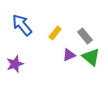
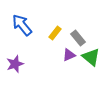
gray rectangle: moved 7 px left, 2 px down
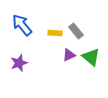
yellow rectangle: rotated 56 degrees clockwise
gray rectangle: moved 2 px left, 7 px up
purple star: moved 4 px right, 1 px up
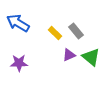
blue arrow: moved 4 px left, 2 px up; rotated 20 degrees counterclockwise
yellow rectangle: rotated 40 degrees clockwise
purple star: rotated 18 degrees clockwise
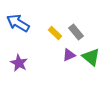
gray rectangle: moved 1 px down
purple star: rotated 30 degrees clockwise
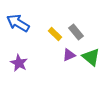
yellow rectangle: moved 1 px down
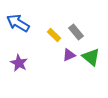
yellow rectangle: moved 1 px left, 1 px down
